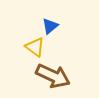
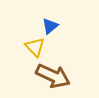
yellow triangle: rotated 10 degrees clockwise
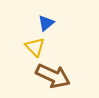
blue triangle: moved 4 px left, 3 px up
